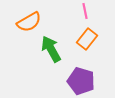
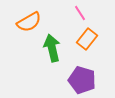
pink line: moved 5 px left, 2 px down; rotated 21 degrees counterclockwise
green arrow: moved 1 px right, 1 px up; rotated 16 degrees clockwise
purple pentagon: moved 1 px right, 1 px up
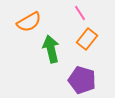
green arrow: moved 1 px left, 1 px down
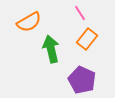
purple pentagon: rotated 8 degrees clockwise
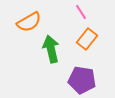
pink line: moved 1 px right, 1 px up
purple pentagon: rotated 16 degrees counterclockwise
